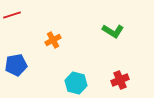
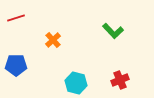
red line: moved 4 px right, 3 px down
green L-shape: rotated 15 degrees clockwise
orange cross: rotated 14 degrees counterclockwise
blue pentagon: rotated 10 degrees clockwise
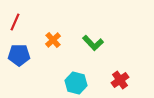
red line: moved 1 px left, 4 px down; rotated 48 degrees counterclockwise
green L-shape: moved 20 px left, 12 px down
blue pentagon: moved 3 px right, 10 px up
red cross: rotated 12 degrees counterclockwise
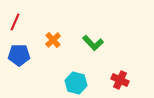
red cross: rotated 30 degrees counterclockwise
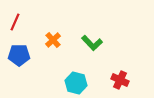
green L-shape: moved 1 px left
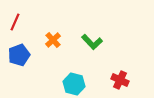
green L-shape: moved 1 px up
blue pentagon: rotated 20 degrees counterclockwise
cyan hexagon: moved 2 px left, 1 px down
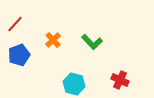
red line: moved 2 px down; rotated 18 degrees clockwise
